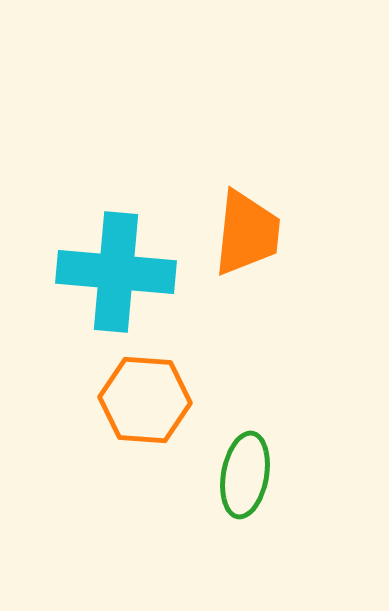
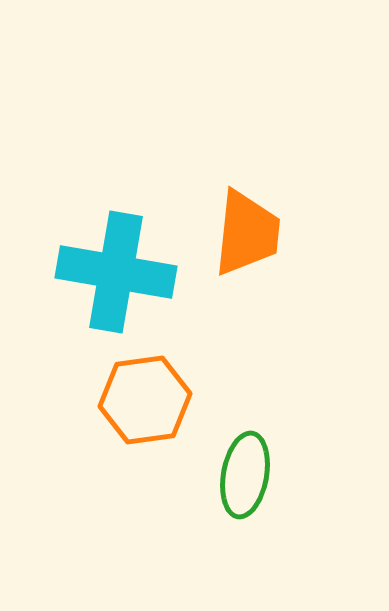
cyan cross: rotated 5 degrees clockwise
orange hexagon: rotated 12 degrees counterclockwise
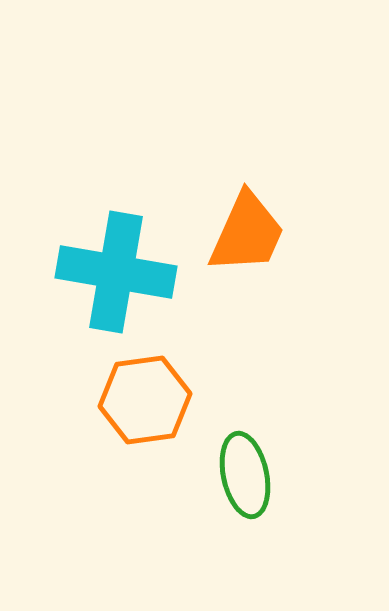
orange trapezoid: rotated 18 degrees clockwise
green ellipse: rotated 22 degrees counterclockwise
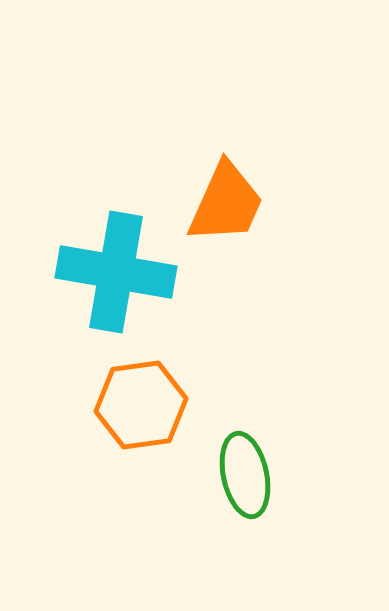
orange trapezoid: moved 21 px left, 30 px up
orange hexagon: moved 4 px left, 5 px down
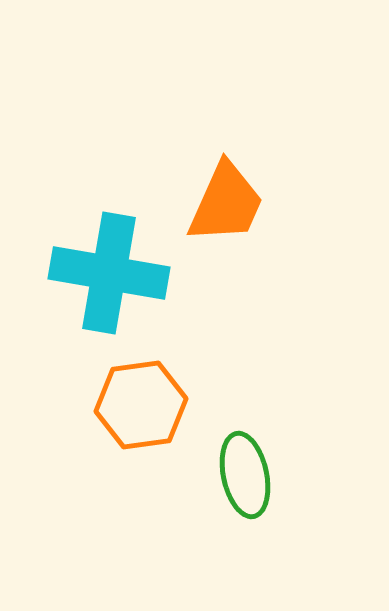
cyan cross: moved 7 px left, 1 px down
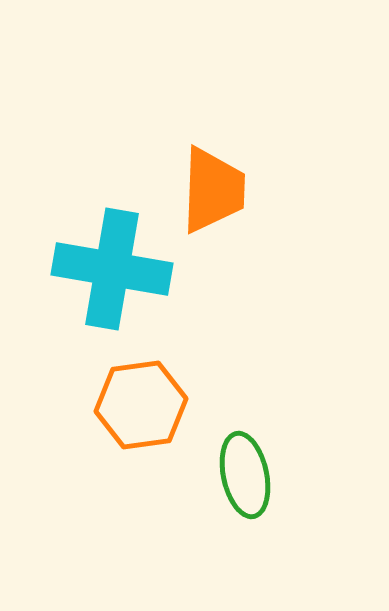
orange trapezoid: moved 13 px left, 13 px up; rotated 22 degrees counterclockwise
cyan cross: moved 3 px right, 4 px up
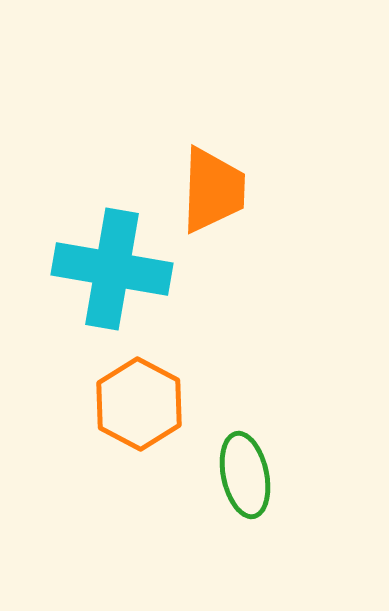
orange hexagon: moved 2 px left, 1 px up; rotated 24 degrees counterclockwise
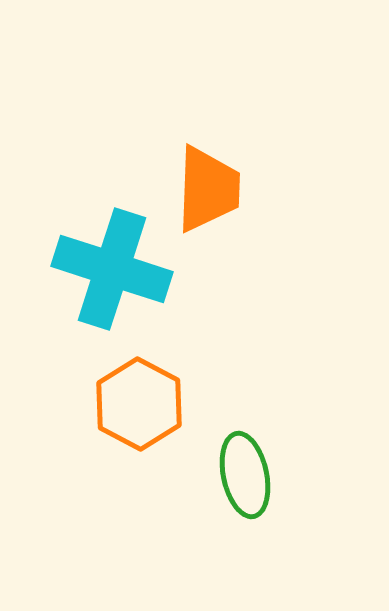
orange trapezoid: moved 5 px left, 1 px up
cyan cross: rotated 8 degrees clockwise
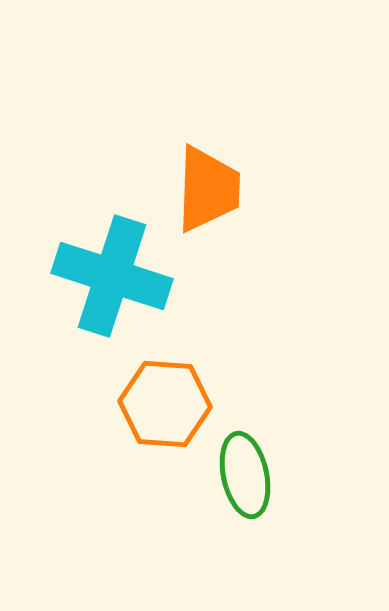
cyan cross: moved 7 px down
orange hexagon: moved 26 px right; rotated 24 degrees counterclockwise
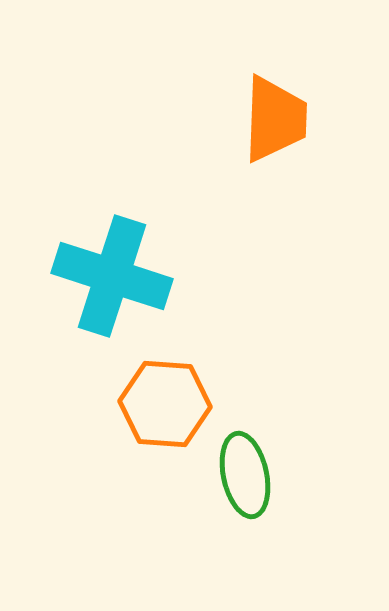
orange trapezoid: moved 67 px right, 70 px up
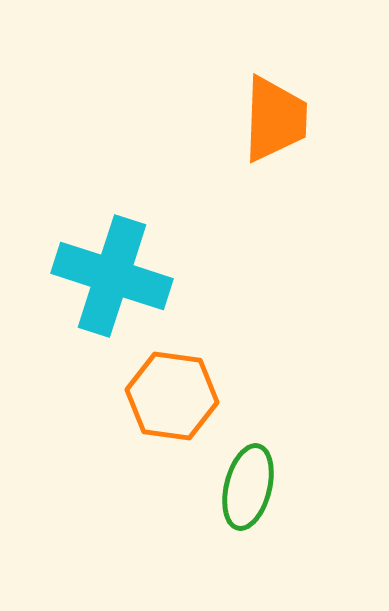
orange hexagon: moved 7 px right, 8 px up; rotated 4 degrees clockwise
green ellipse: moved 3 px right, 12 px down; rotated 26 degrees clockwise
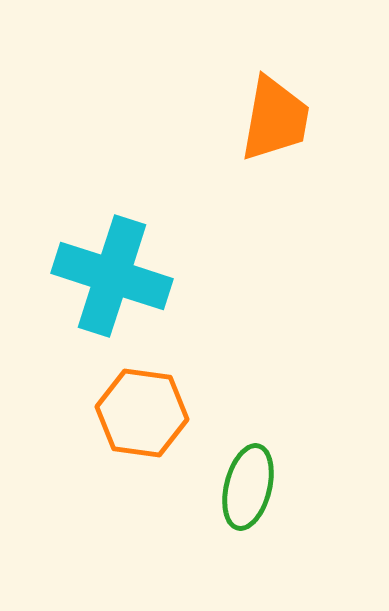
orange trapezoid: rotated 8 degrees clockwise
orange hexagon: moved 30 px left, 17 px down
